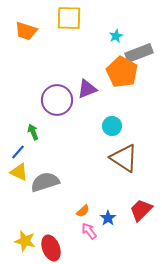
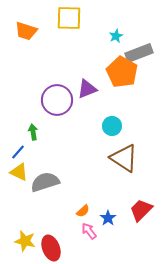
green arrow: rotated 14 degrees clockwise
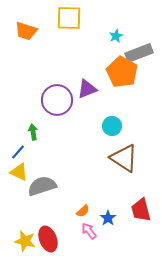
gray semicircle: moved 3 px left, 4 px down
red trapezoid: rotated 60 degrees counterclockwise
red ellipse: moved 3 px left, 9 px up
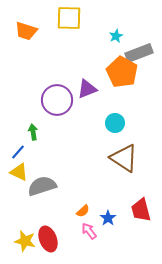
cyan circle: moved 3 px right, 3 px up
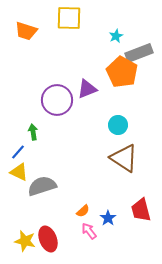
cyan circle: moved 3 px right, 2 px down
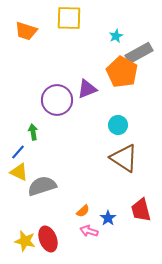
gray rectangle: rotated 8 degrees counterclockwise
pink arrow: rotated 36 degrees counterclockwise
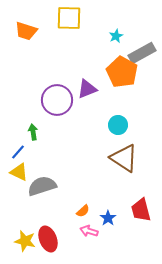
gray rectangle: moved 3 px right
